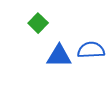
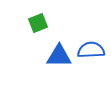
green square: rotated 24 degrees clockwise
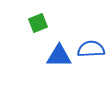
blue semicircle: moved 1 px up
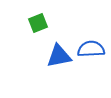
blue triangle: rotated 12 degrees counterclockwise
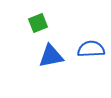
blue triangle: moved 8 px left
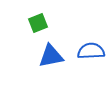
blue semicircle: moved 2 px down
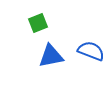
blue semicircle: rotated 24 degrees clockwise
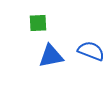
green square: rotated 18 degrees clockwise
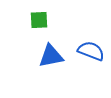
green square: moved 1 px right, 3 px up
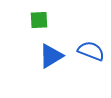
blue triangle: rotated 20 degrees counterclockwise
